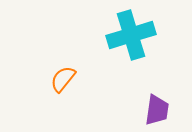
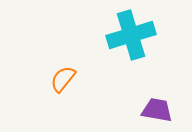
purple trapezoid: rotated 88 degrees counterclockwise
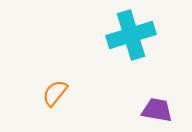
orange semicircle: moved 8 px left, 14 px down
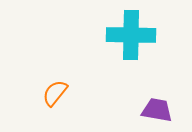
cyan cross: rotated 18 degrees clockwise
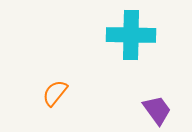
purple trapezoid: rotated 44 degrees clockwise
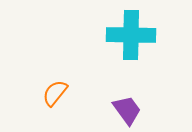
purple trapezoid: moved 30 px left
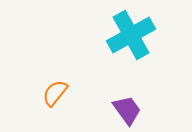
cyan cross: rotated 30 degrees counterclockwise
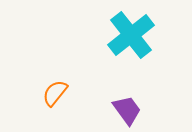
cyan cross: rotated 9 degrees counterclockwise
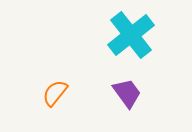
purple trapezoid: moved 17 px up
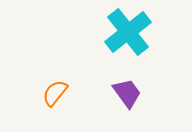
cyan cross: moved 3 px left, 3 px up
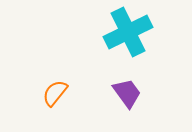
cyan cross: rotated 12 degrees clockwise
